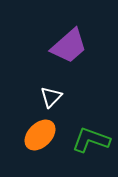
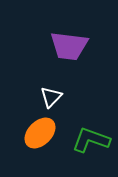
purple trapezoid: rotated 48 degrees clockwise
orange ellipse: moved 2 px up
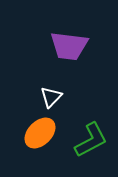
green L-shape: rotated 132 degrees clockwise
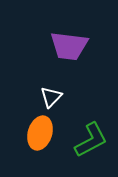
orange ellipse: rotated 28 degrees counterclockwise
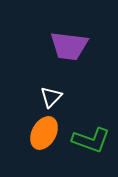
orange ellipse: moved 4 px right; rotated 12 degrees clockwise
green L-shape: rotated 48 degrees clockwise
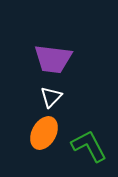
purple trapezoid: moved 16 px left, 13 px down
green L-shape: moved 2 px left, 6 px down; rotated 138 degrees counterclockwise
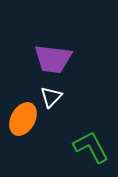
orange ellipse: moved 21 px left, 14 px up
green L-shape: moved 2 px right, 1 px down
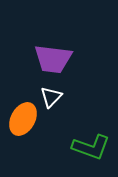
green L-shape: rotated 138 degrees clockwise
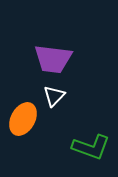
white triangle: moved 3 px right, 1 px up
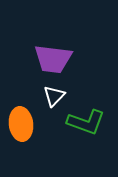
orange ellipse: moved 2 px left, 5 px down; rotated 36 degrees counterclockwise
green L-shape: moved 5 px left, 25 px up
